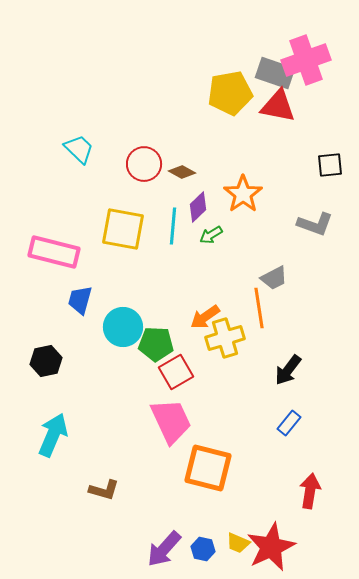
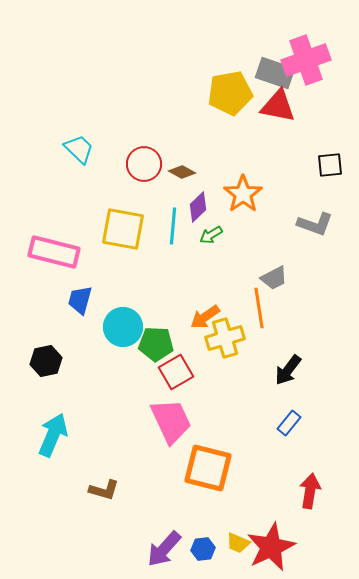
blue hexagon: rotated 20 degrees counterclockwise
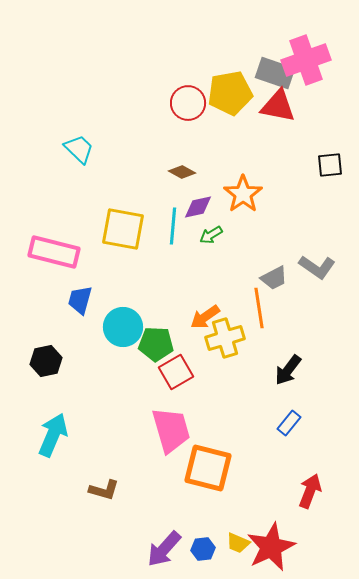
red circle: moved 44 px right, 61 px up
purple diamond: rotated 32 degrees clockwise
gray L-shape: moved 2 px right, 43 px down; rotated 15 degrees clockwise
pink trapezoid: moved 9 px down; rotated 9 degrees clockwise
red arrow: rotated 12 degrees clockwise
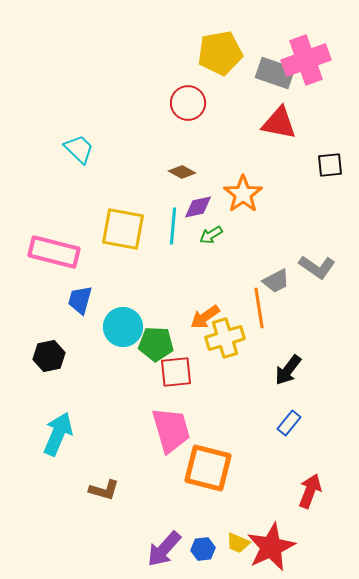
yellow pentagon: moved 10 px left, 40 px up
red triangle: moved 1 px right, 17 px down
gray trapezoid: moved 2 px right, 3 px down
black hexagon: moved 3 px right, 5 px up
red square: rotated 24 degrees clockwise
cyan arrow: moved 5 px right, 1 px up
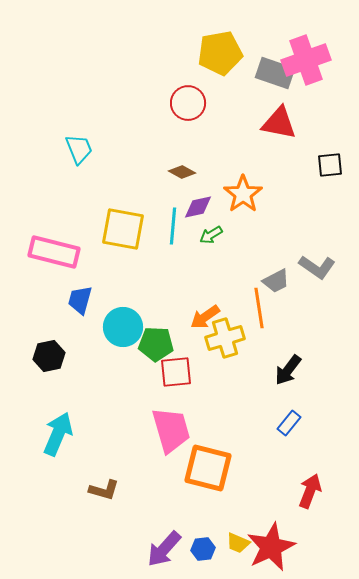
cyan trapezoid: rotated 24 degrees clockwise
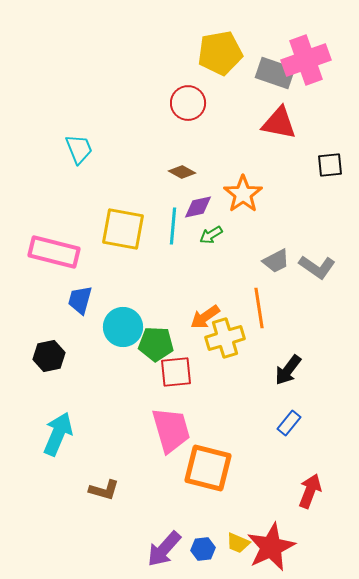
gray trapezoid: moved 20 px up
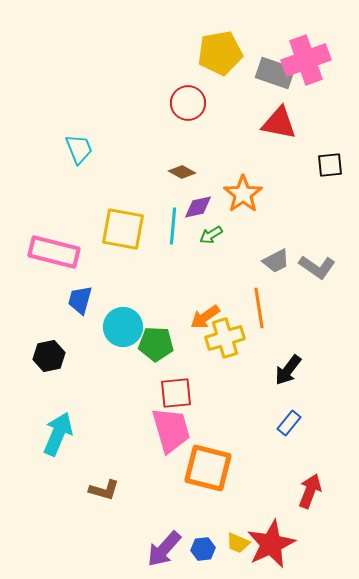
red square: moved 21 px down
red star: moved 3 px up
